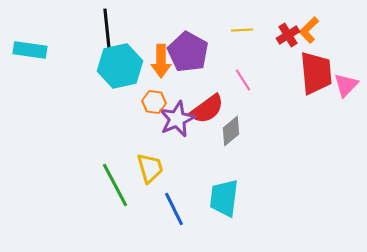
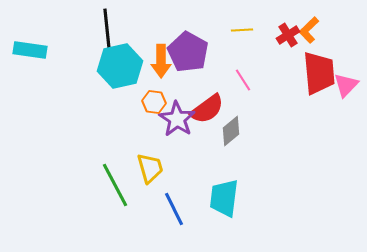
red trapezoid: moved 3 px right
purple star: rotated 15 degrees counterclockwise
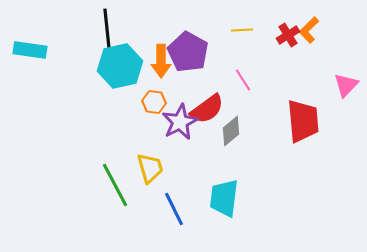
red trapezoid: moved 16 px left, 48 px down
purple star: moved 3 px right, 3 px down; rotated 12 degrees clockwise
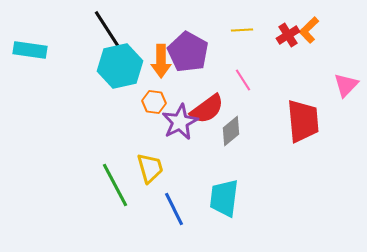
black line: rotated 27 degrees counterclockwise
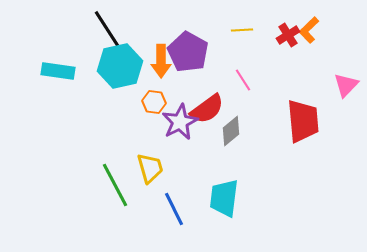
cyan rectangle: moved 28 px right, 21 px down
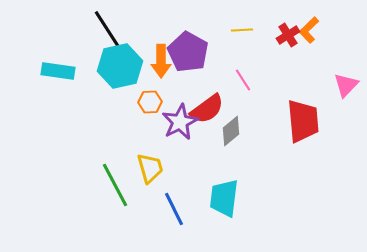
orange hexagon: moved 4 px left; rotated 10 degrees counterclockwise
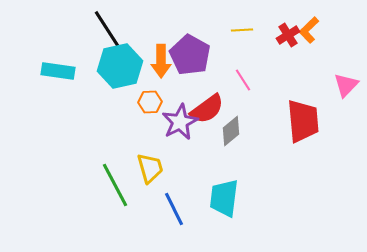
purple pentagon: moved 2 px right, 3 px down
